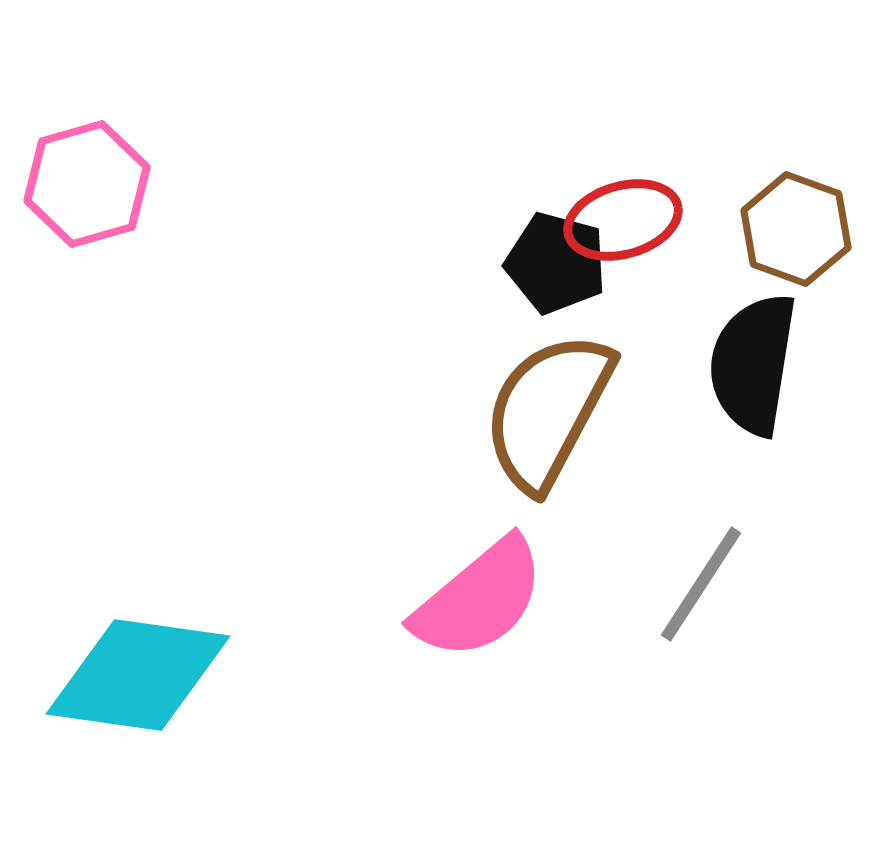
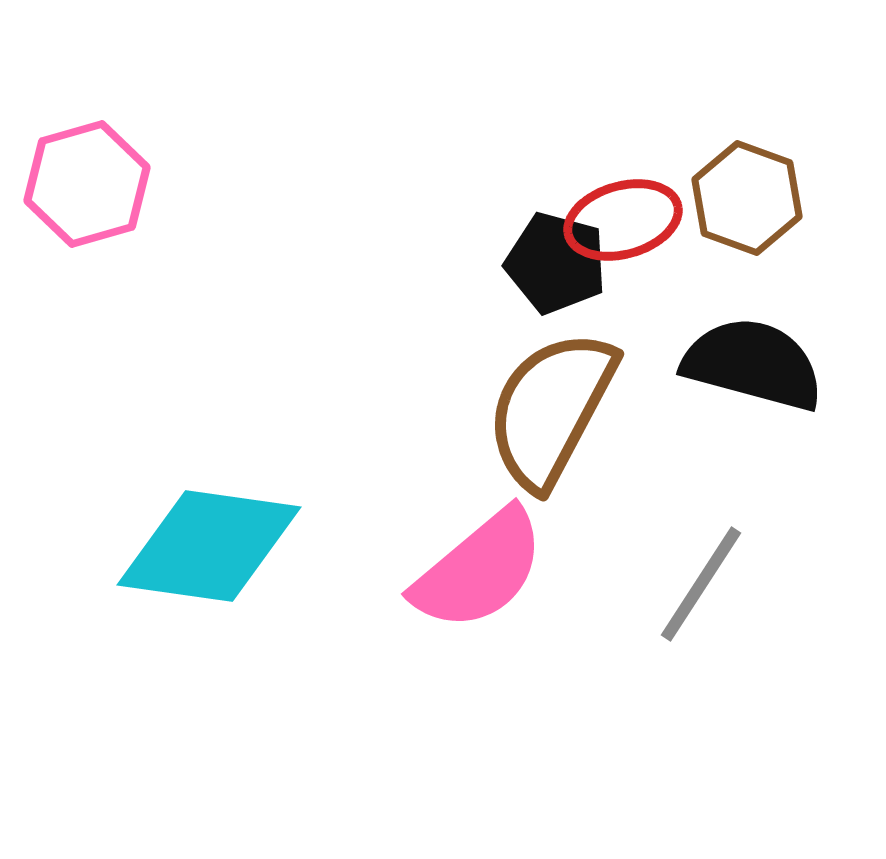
brown hexagon: moved 49 px left, 31 px up
black semicircle: rotated 96 degrees clockwise
brown semicircle: moved 3 px right, 2 px up
pink semicircle: moved 29 px up
cyan diamond: moved 71 px right, 129 px up
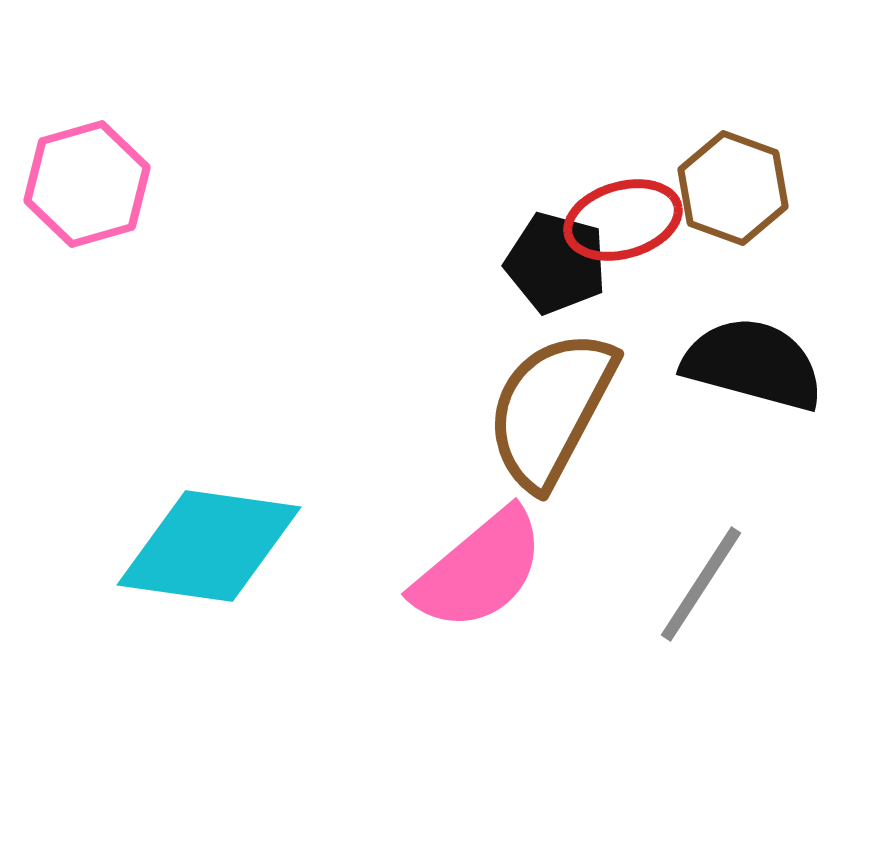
brown hexagon: moved 14 px left, 10 px up
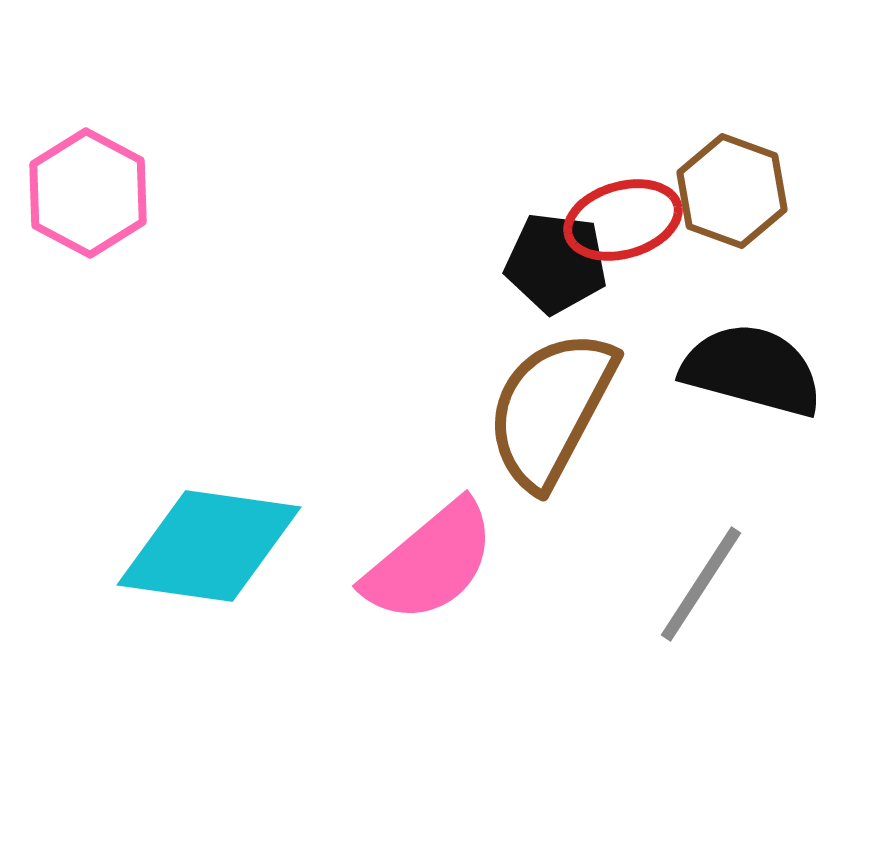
pink hexagon: moved 1 px right, 9 px down; rotated 16 degrees counterclockwise
brown hexagon: moved 1 px left, 3 px down
black pentagon: rotated 8 degrees counterclockwise
black semicircle: moved 1 px left, 6 px down
pink semicircle: moved 49 px left, 8 px up
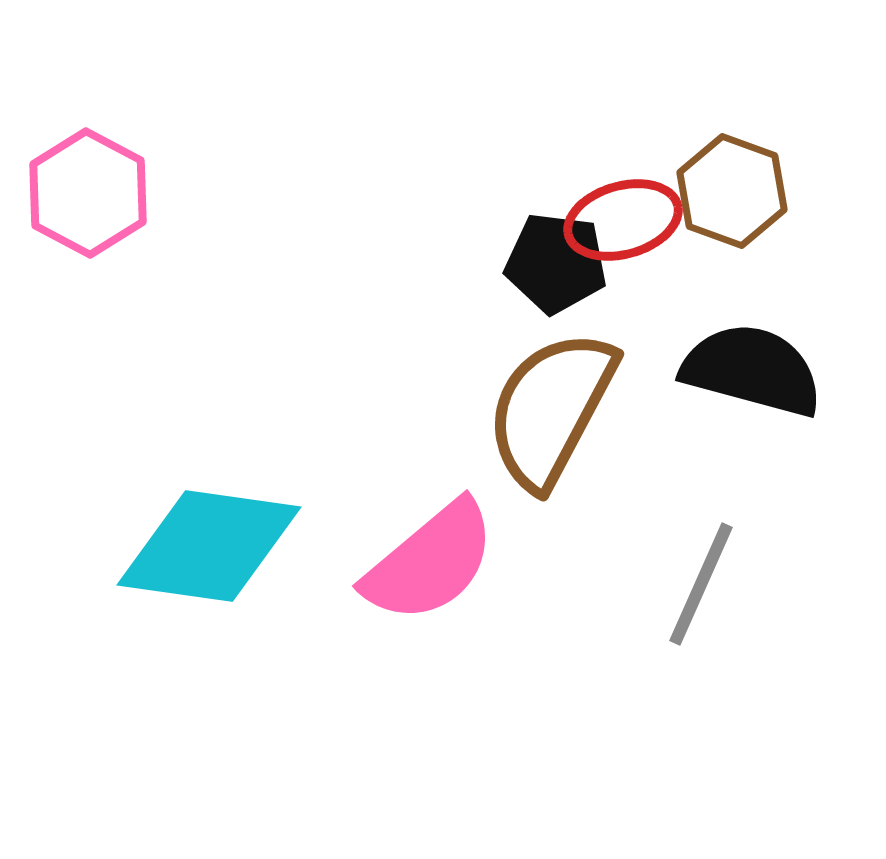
gray line: rotated 9 degrees counterclockwise
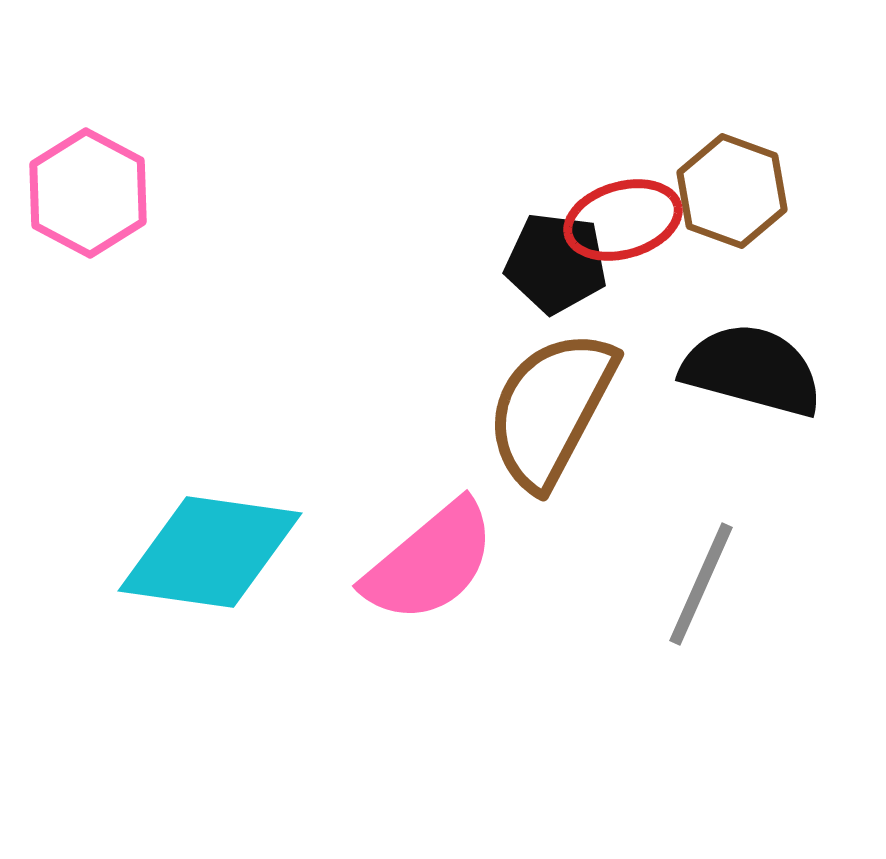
cyan diamond: moved 1 px right, 6 px down
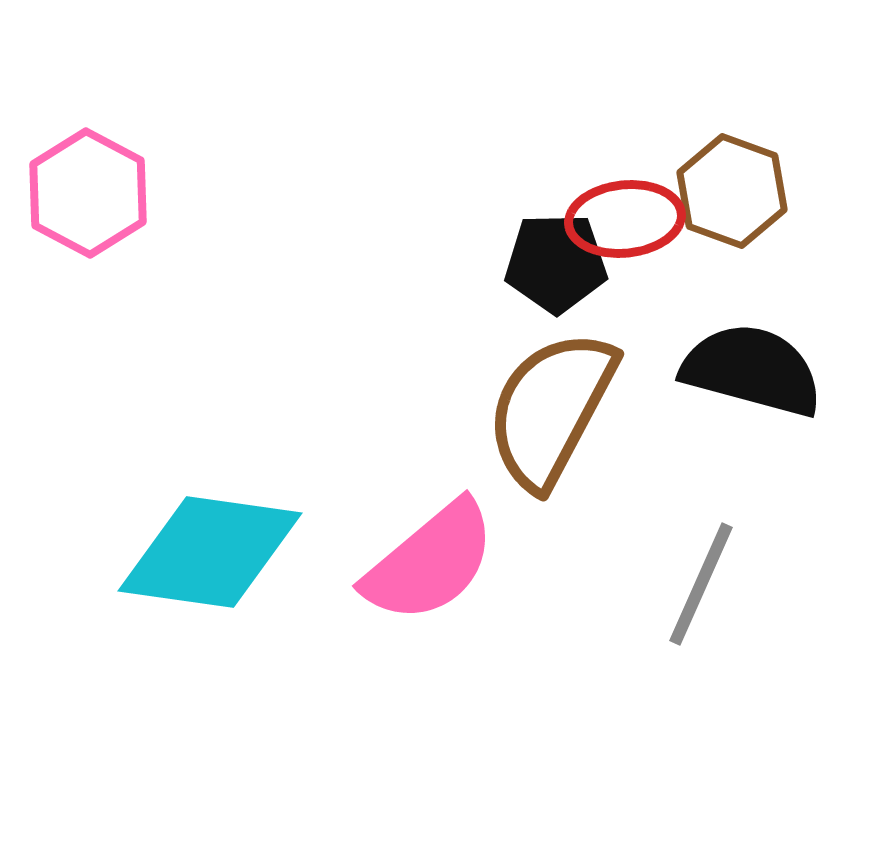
red ellipse: moved 2 px right, 1 px up; rotated 10 degrees clockwise
black pentagon: rotated 8 degrees counterclockwise
